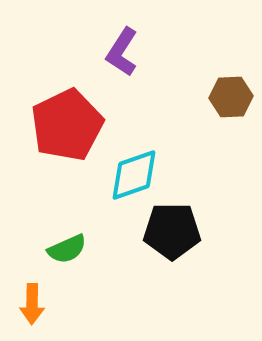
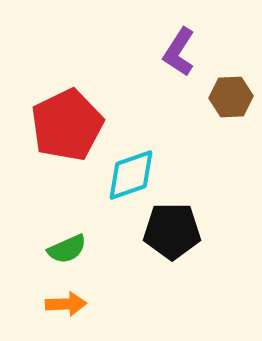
purple L-shape: moved 57 px right
cyan diamond: moved 3 px left
orange arrow: moved 34 px right; rotated 93 degrees counterclockwise
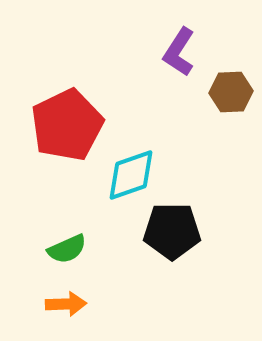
brown hexagon: moved 5 px up
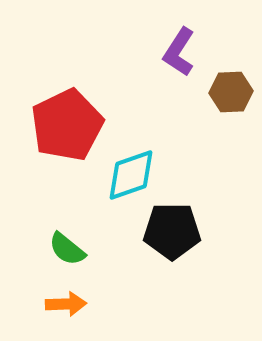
green semicircle: rotated 63 degrees clockwise
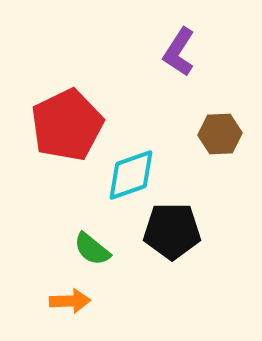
brown hexagon: moved 11 px left, 42 px down
green semicircle: moved 25 px right
orange arrow: moved 4 px right, 3 px up
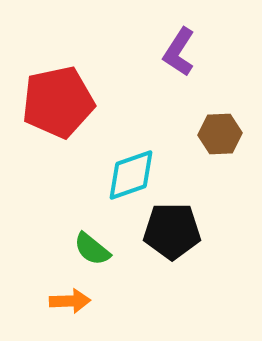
red pentagon: moved 9 px left, 23 px up; rotated 14 degrees clockwise
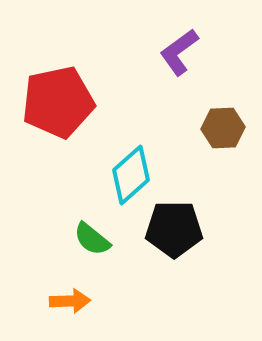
purple L-shape: rotated 21 degrees clockwise
brown hexagon: moved 3 px right, 6 px up
cyan diamond: rotated 22 degrees counterclockwise
black pentagon: moved 2 px right, 2 px up
green semicircle: moved 10 px up
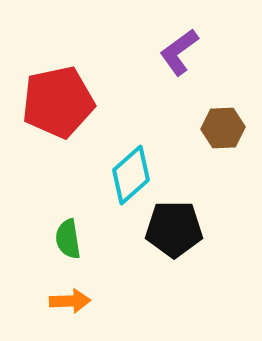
green semicircle: moved 24 px left; rotated 42 degrees clockwise
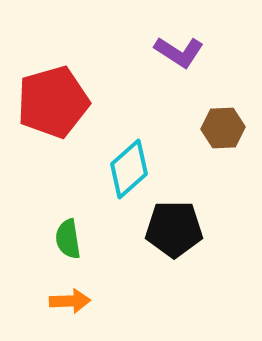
purple L-shape: rotated 111 degrees counterclockwise
red pentagon: moved 5 px left; rotated 4 degrees counterclockwise
cyan diamond: moved 2 px left, 6 px up
